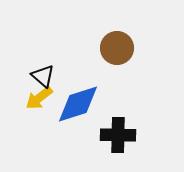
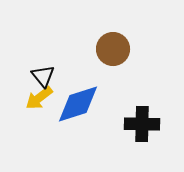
brown circle: moved 4 px left, 1 px down
black triangle: rotated 10 degrees clockwise
black cross: moved 24 px right, 11 px up
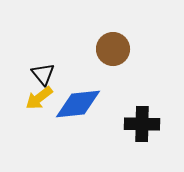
black triangle: moved 2 px up
blue diamond: rotated 12 degrees clockwise
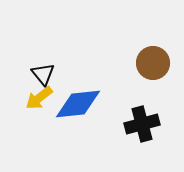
brown circle: moved 40 px right, 14 px down
black cross: rotated 16 degrees counterclockwise
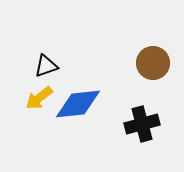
black triangle: moved 3 px right, 8 px up; rotated 50 degrees clockwise
